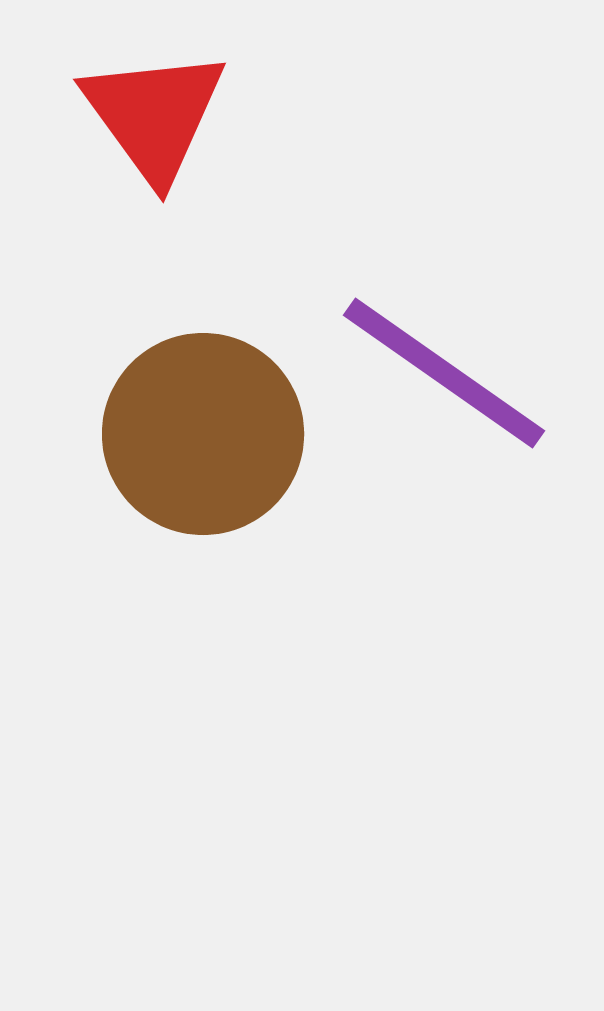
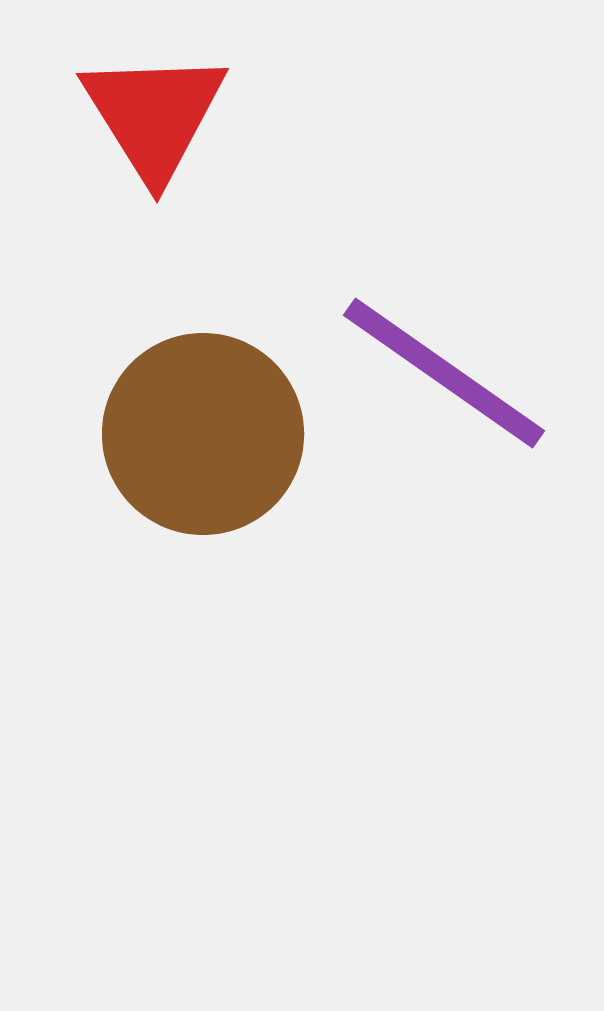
red triangle: rotated 4 degrees clockwise
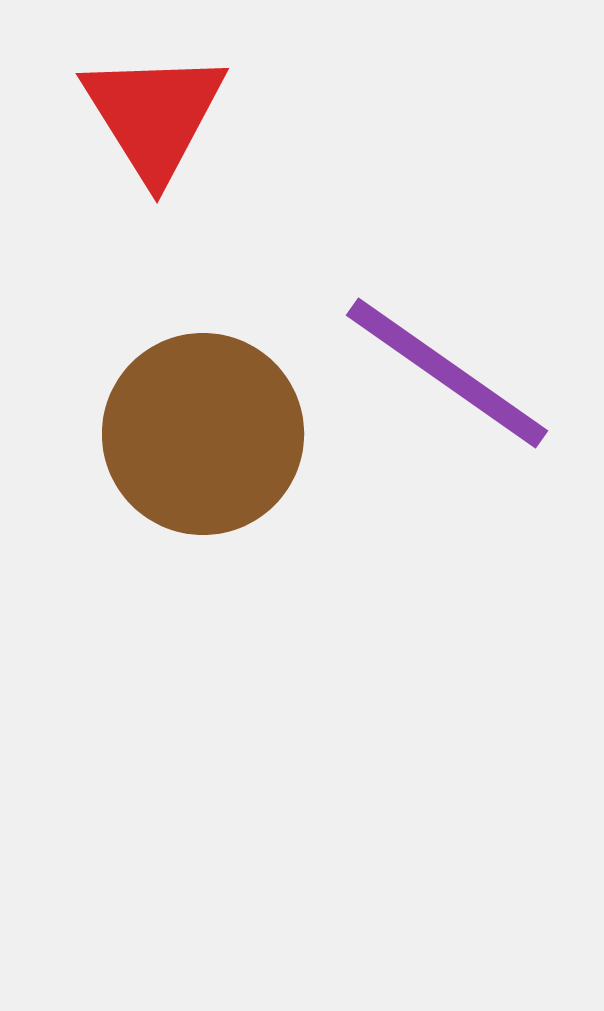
purple line: moved 3 px right
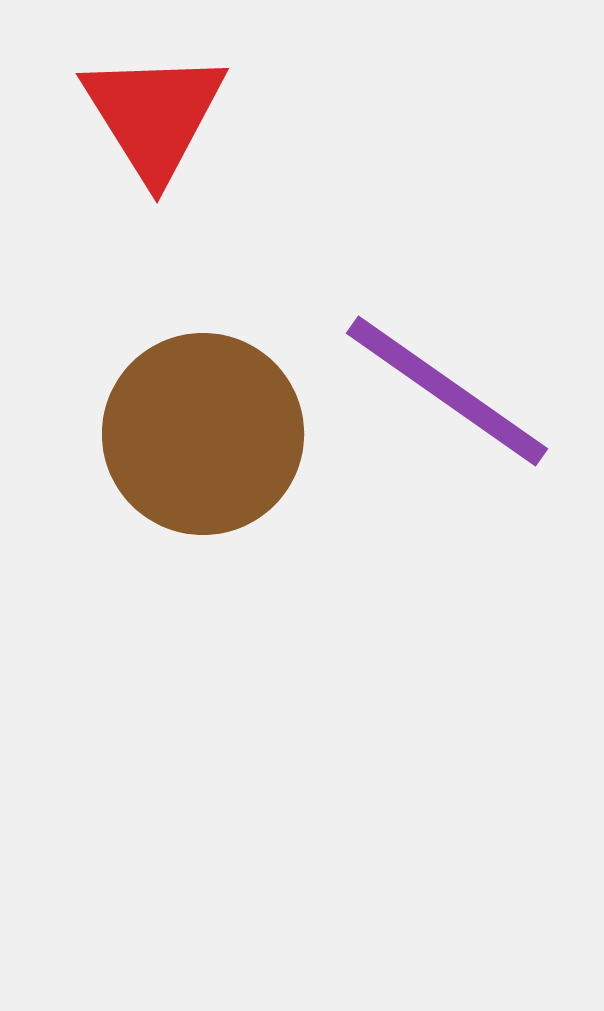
purple line: moved 18 px down
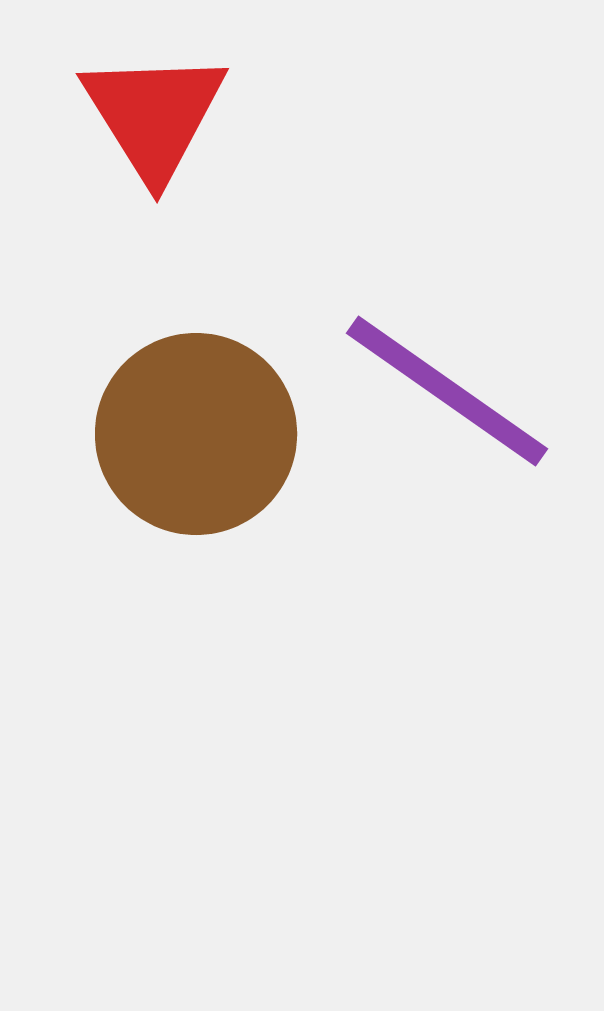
brown circle: moved 7 px left
